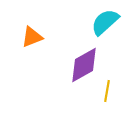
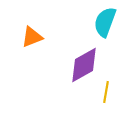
cyan semicircle: rotated 28 degrees counterclockwise
yellow line: moved 1 px left, 1 px down
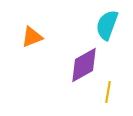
cyan semicircle: moved 2 px right, 3 px down
yellow line: moved 2 px right
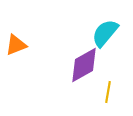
cyan semicircle: moved 2 px left, 8 px down; rotated 20 degrees clockwise
orange triangle: moved 16 px left, 8 px down
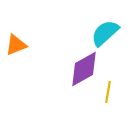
cyan semicircle: rotated 8 degrees clockwise
purple diamond: moved 4 px down
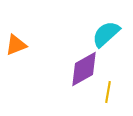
cyan semicircle: moved 1 px right, 1 px down
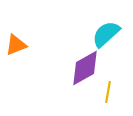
purple diamond: moved 1 px right, 1 px up
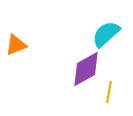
purple diamond: moved 1 px right, 1 px down
yellow line: moved 1 px right
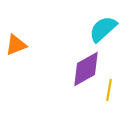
cyan semicircle: moved 3 px left, 5 px up
yellow line: moved 2 px up
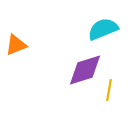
cyan semicircle: rotated 20 degrees clockwise
purple diamond: moved 1 px left, 1 px down; rotated 12 degrees clockwise
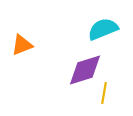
orange triangle: moved 6 px right
yellow line: moved 5 px left, 3 px down
